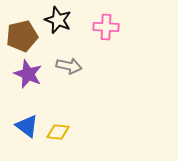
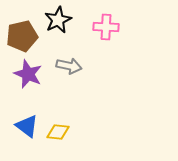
black star: rotated 24 degrees clockwise
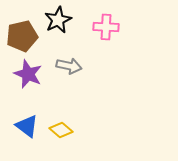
yellow diamond: moved 3 px right, 2 px up; rotated 35 degrees clockwise
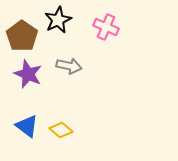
pink cross: rotated 20 degrees clockwise
brown pentagon: rotated 24 degrees counterclockwise
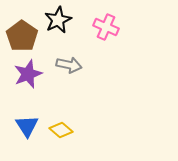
gray arrow: moved 1 px up
purple star: rotated 28 degrees clockwise
blue triangle: rotated 20 degrees clockwise
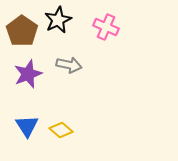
brown pentagon: moved 5 px up
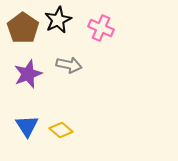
pink cross: moved 5 px left, 1 px down
brown pentagon: moved 1 px right, 3 px up
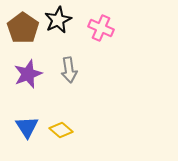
gray arrow: moved 5 px down; rotated 70 degrees clockwise
blue triangle: moved 1 px down
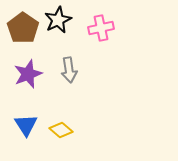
pink cross: rotated 35 degrees counterclockwise
blue triangle: moved 1 px left, 2 px up
